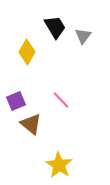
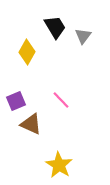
brown triangle: rotated 15 degrees counterclockwise
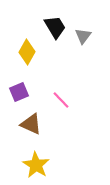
purple square: moved 3 px right, 9 px up
yellow star: moved 23 px left
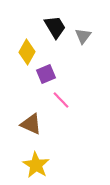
purple square: moved 27 px right, 18 px up
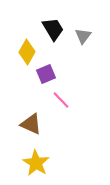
black trapezoid: moved 2 px left, 2 px down
yellow star: moved 2 px up
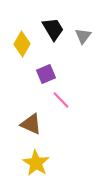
yellow diamond: moved 5 px left, 8 px up
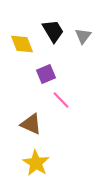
black trapezoid: moved 2 px down
yellow diamond: rotated 50 degrees counterclockwise
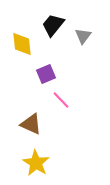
black trapezoid: moved 6 px up; rotated 110 degrees counterclockwise
yellow diamond: rotated 15 degrees clockwise
